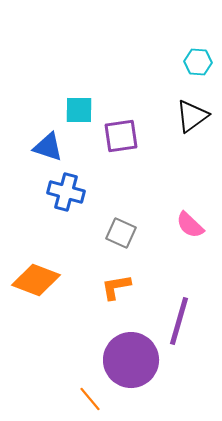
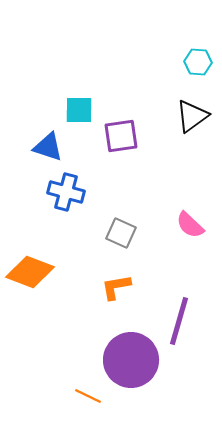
orange diamond: moved 6 px left, 8 px up
orange line: moved 2 px left, 3 px up; rotated 24 degrees counterclockwise
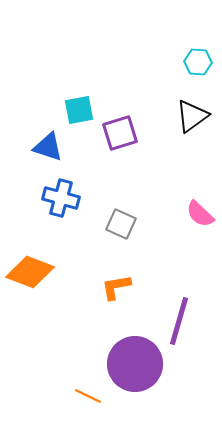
cyan square: rotated 12 degrees counterclockwise
purple square: moved 1 px left, 3 px up; rotated 9 degrees counterclockwise
blue cross: moved 5 px left, 6 px down
pink semicircle: moved 10 px right, 11 px up
gray square: moved 9 px up
purple circle: moved 4 px right, 4 px down
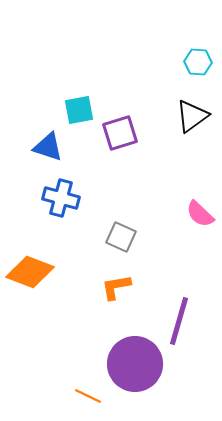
gray square: moved 13 px down
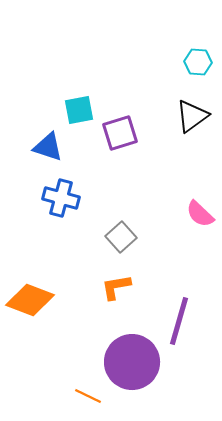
gray square: rotated 24 degrees clockwise
orange diamond: moved 28 px down
purple circle: moved 3 px left, 2 px up
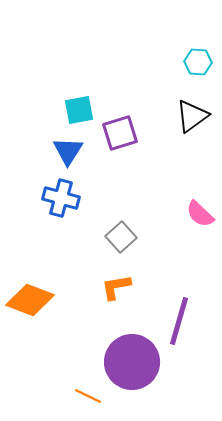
blue triangle: moved 20 px right, 4 px down; rotated 44 degrees clockwise
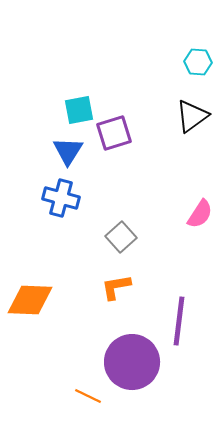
purple square: moved 6 px left
pink semicircle: rotated 100 degrees counterclockwise
orange diamond: rotated 18 degrees counterclockwise
purple line: rotated 9 degrees counterclockwise
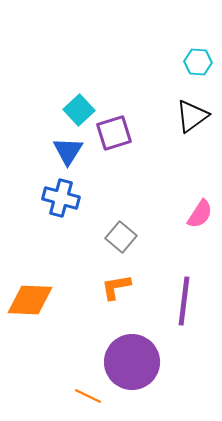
cyan square: rotated 32 degrees counterclockwise
gray square: rotated 8 degrees counterclockwise
purple line: moved 5 px right, 20 px up
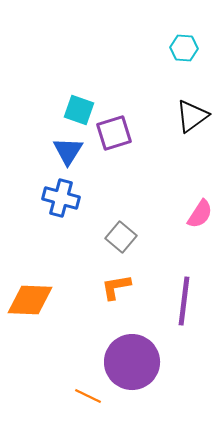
cyan hexagon: moved 14 px left, 14 px up
cyan square: rotated 28 degrees counterclockwise
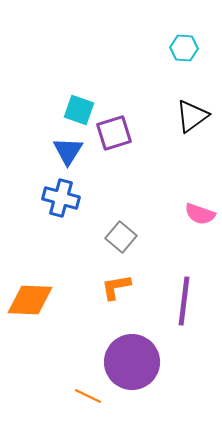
pink semicircle: rotated 76 degrees clockwise
